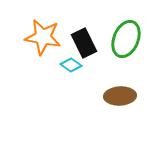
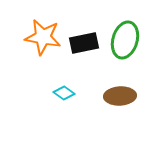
green ellipse: moved 1 px left, 1 px down; rotated 6 degrees counterclockwise
black rectangle: rotated 76 degrees counterclockwise
cyan diamond: moved 7 px left, 28 px down
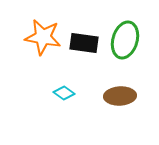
black rectangle: rotated 20 degrees clockwise
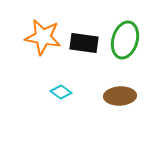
cyan diamond: moved 3 px left, 1 px up
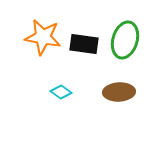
black rectangle: moved 1 px down
brown ellipse: moved 1 px left, 4 px up
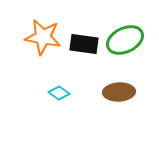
green ellipse: rotated 48 degrees clockwise
cyan diamond: moved 2 px left, 1 px down
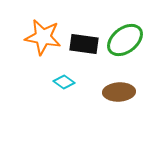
green ellipse: rotated 12 degrees counterclockwise
cyan diamond: moved 5 px right, 11 px up
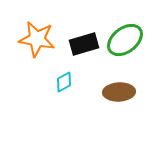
orange star: moved 6 px left, 2 px down
black rectangle: rotated 24 degrees counterclockwise
cyan diamond: rotated 65 degrees counterclockwise
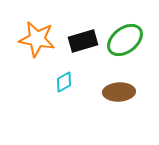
black rectangle: moved 1 px left, 3 px up
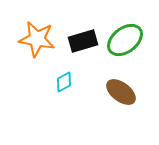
brown ellipse: moved 2 px right; rotated 40 degrees clockwise
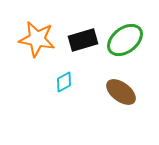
black rectangle: moved 1 px up
